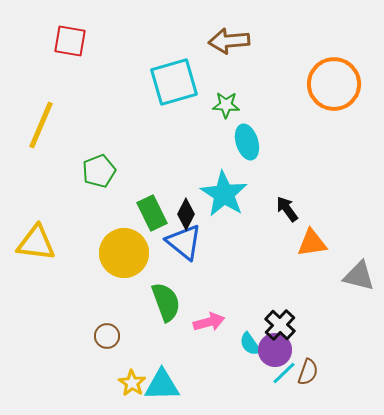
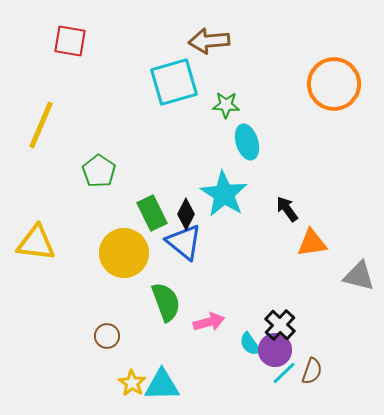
brown arrow: moved 20 px left
green pentagon: rotated 16 degrees counterclockwise
brown semicircle: moved 4 px right, 1 px up
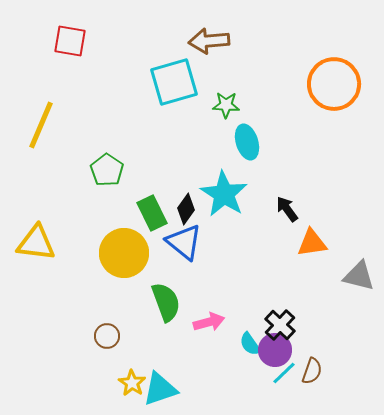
green pentagon: moved 8 px right, 1 px up
black diamond: moved 5 px up; rotated 8 degrees clockwise
cyan triangle: moved 2 px left, 4 px down; rotated 18 degrees counterclockwise
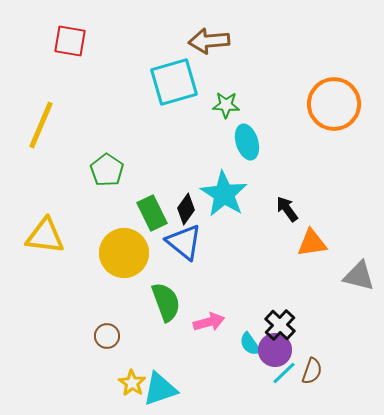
orange circle: moved 20 px down
yellow triangle: moved 9 px right, 7 px up
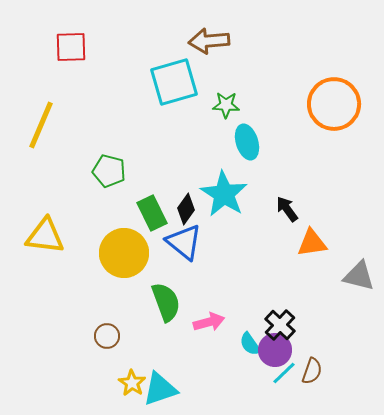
red square: moved 1 px right, 6 px down; rotated 12 degrees counterclockwise
green pentagon: moved 2 px right, 1 px down; rotated 20 degrees counterclockwise
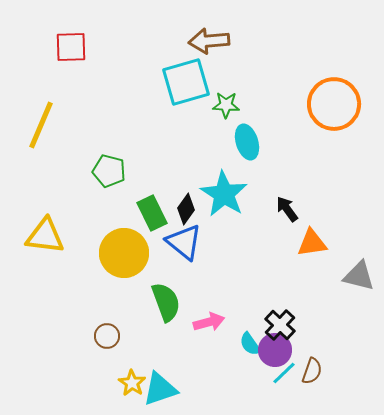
cyan square: moved 12 px right
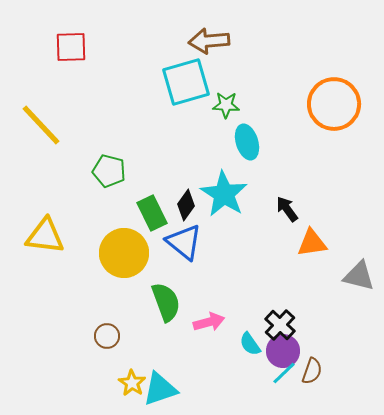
yellow line: rotated 66 degrees counterclockwise
black diamond: moved 4 px up
purple circle: moved 8 px right, 1 px down
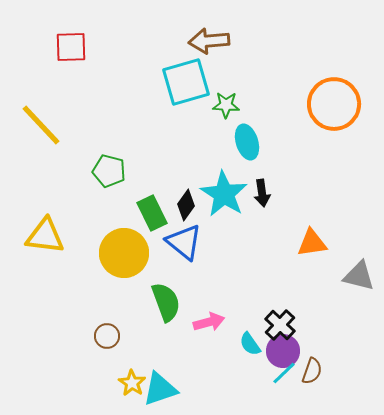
black arrow: moved 25 px left, 16 px up; rotated 152 degrees counterclockwise
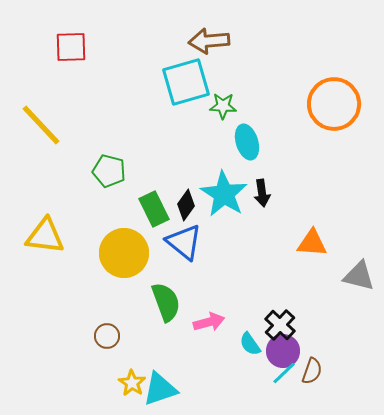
green star: moved 3 px left, 1 px down
green rectangle: moved 2 px right, 4 px up
orange triangle: rotated 12 degrees clockwise
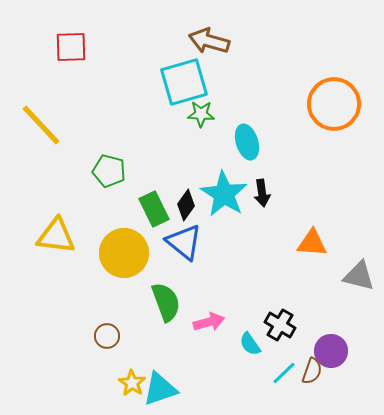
brown arrow: rotated 21 degrees clockwise
cyan square: moved 2 px left
green star: moved 22 px left, 8 px down
yellow triangle: moved 11 px right
black cross: rotated 12 degrees counterclockwise
purple circle: moved 48 px right
